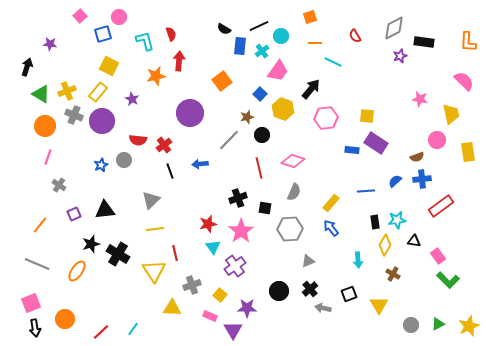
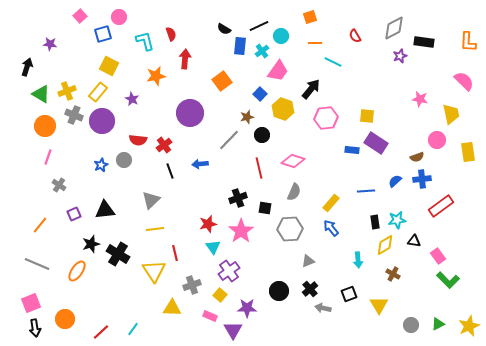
red arrow at (179, 61): moved 6 px right, 2 px up
yellow diamond at (385, 245): rotated 30 degrees clockwise
purple cross at (235, 266): moved 6 px left, 5 px down
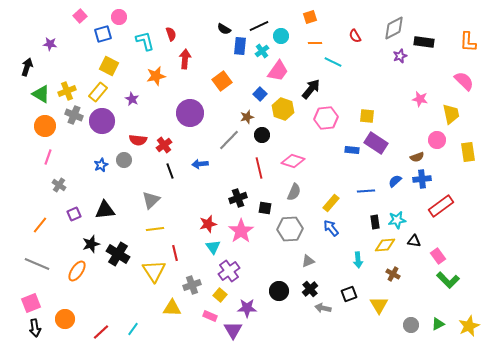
yellow diamond at (385, 245): rotated 25 degrees clockwise
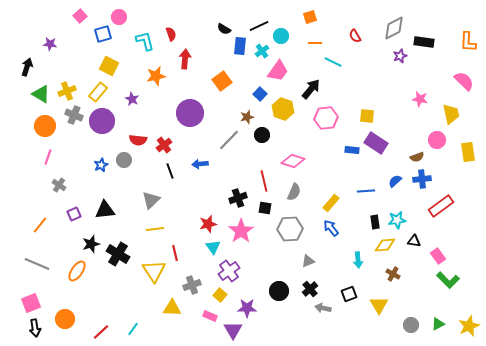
red line at (259, 168): moved 5 px right, 13 px down
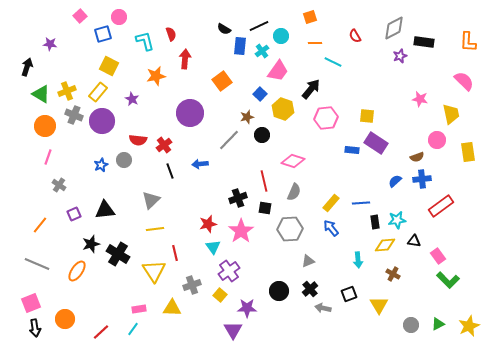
blue line at (366, 191): moved 5 px left, 12 px down
pink rectangle at (210, 316): moved 71 px left, 7 px up; rotated 32 degrees counterclockwise
